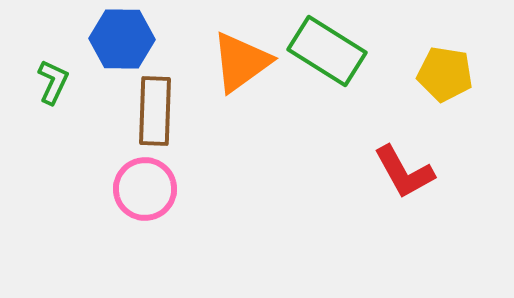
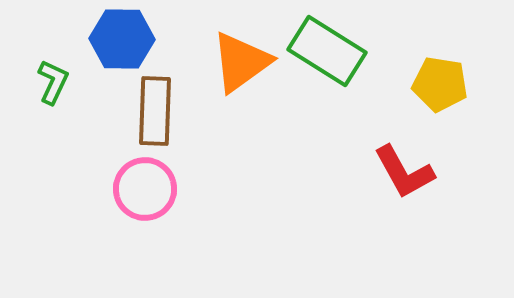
yellow pentagon: moved 5 px left, 10 px down
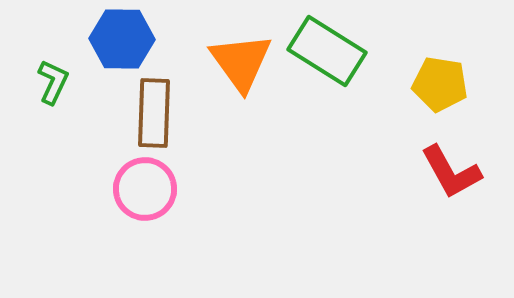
orange triangle: rotated 30 degrees counterclockwise
brown rectangle: moved 1 px left, 2 px down
red L-shape: moved 47 px right
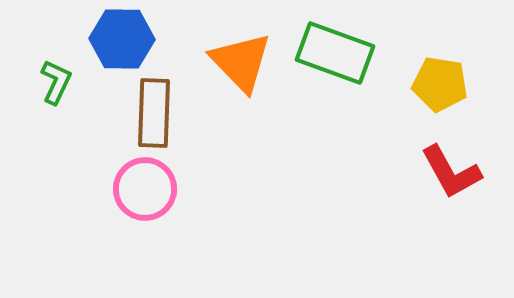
green rectangle: moved 8 px right, 2 px down; rotated 12 degrees counterclockwise
orange triangle: rotated 8 degrees counterclockwise
green L-shape: moved 3 px right
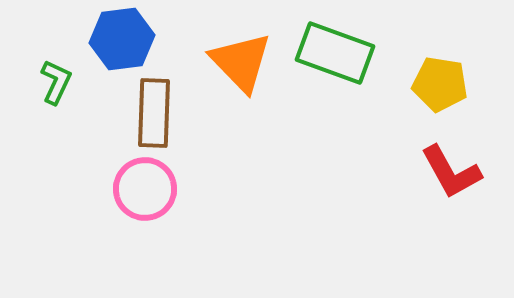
blue hexagon: rotated 8 degrees counterclockwise
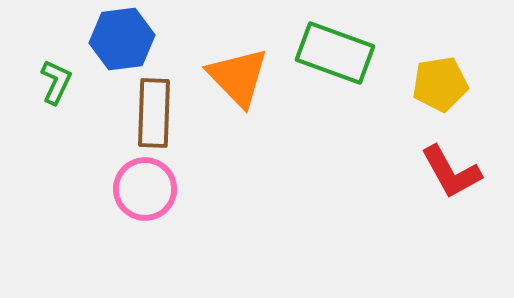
orange triangle: moved 3 px left, 15 px down
yellow pentagon: rotated 18 degrees counterclockwise
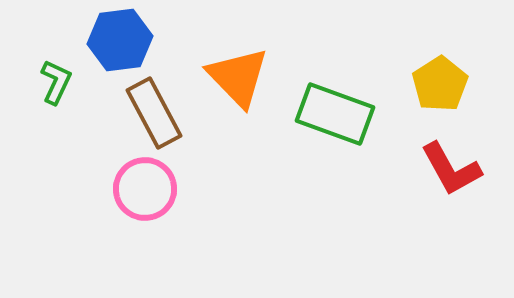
blue hexagon: moved 2 px left, 1 px down
green rectangle: moved 61 px down
yellow pentagon: rotated 24 degrees counterclockwise
brown rectangle: rotated 30 degrees counterclockwise
red L-shape: moved 3 px up
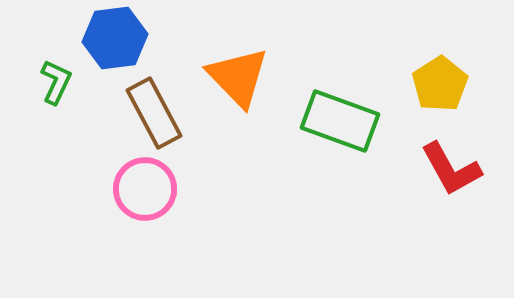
blue hexagon: moved 5 px left, 2 px up
green rectangle: moved 5 px right, 7 px down
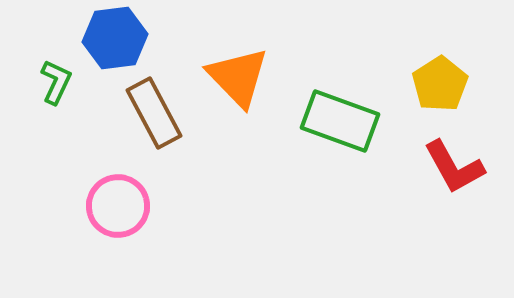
red L-shape: moved 3 px right, 2 px up
pink circle: moved 27 px left, 17 px down
